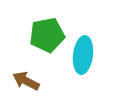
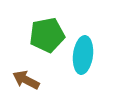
brown arrow: moved 1 px up
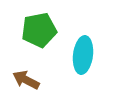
green pentagon: moved 8 px left, 5 px up
